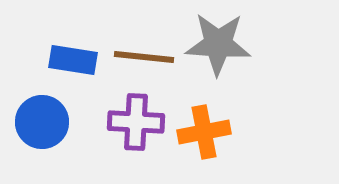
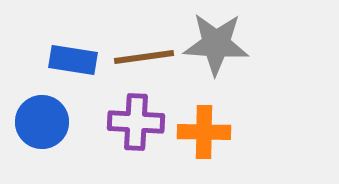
gray star: moved 2 px left
brown line: rotated 14 degrees counterclockwise
orange cross: rotated 12 degrees clockwise
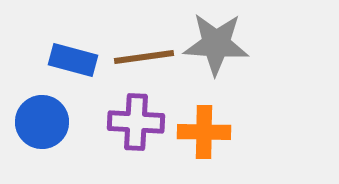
blue rectangle: rotated 6 degrees clockwise
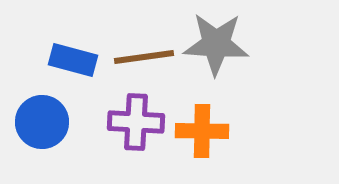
orange cross: moved 2 px left, 1 px up
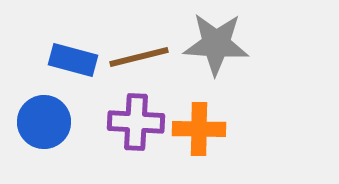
brown line: moved 5 px left; rotated 6 degrees counterclockwise
blue circle: moved 2 px right
orange cross: moved 3 px left, 2 px up
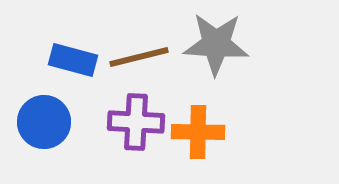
orange cross: moved 1 px left, 3 px down
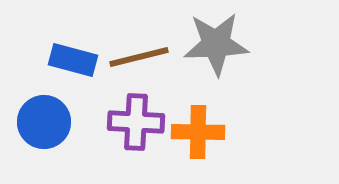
gray star: rotated 6 degrees counterclockwise
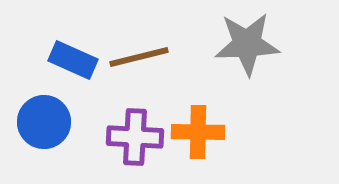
gray star: moved 31 px right
blue rectangle: rotated 9 degrees clockwise
purple cross: moved 1 px left, 15 px down
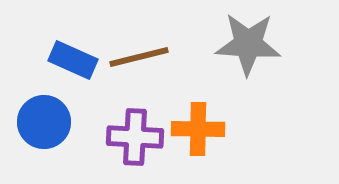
gray star: moved 1 px right; rotated 6 degrees clockwise
orange cross: moved 3 px up
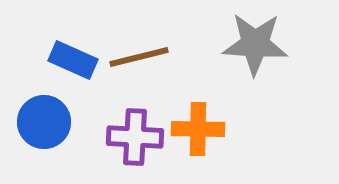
gray star: moved 7 px right
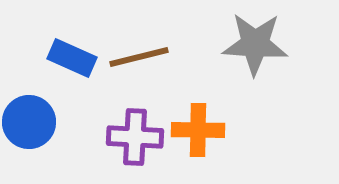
blue rectangle: moved 1 px left, 2 px up
blue circle: moved 15 px left
orange cross: moved 1 px down
